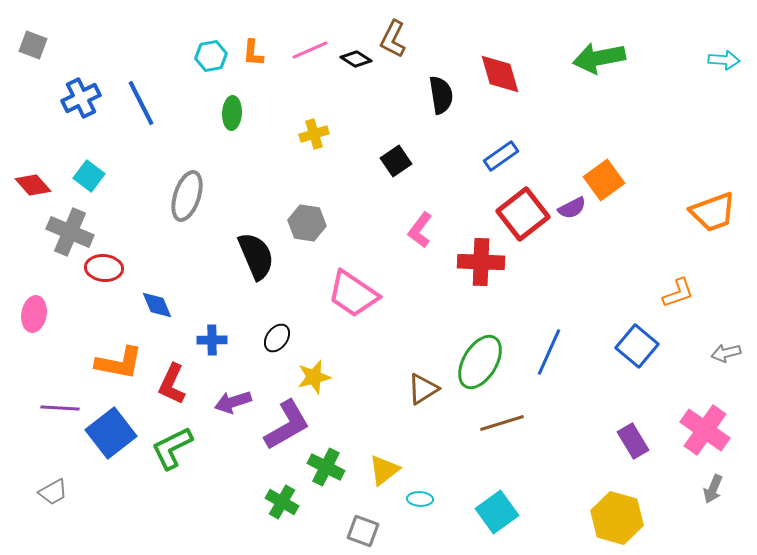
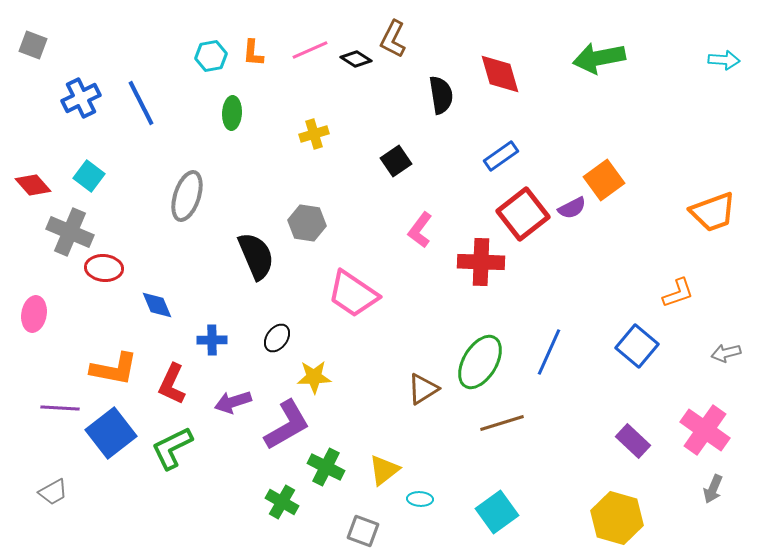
orange L-shape at (119, 363): moved 5 px left, 6 px down
yellow star at (314, 377): rotated 12 degrees clockwise
purple rectangle at (633, 441): rotated 16 degrees counterclockwise
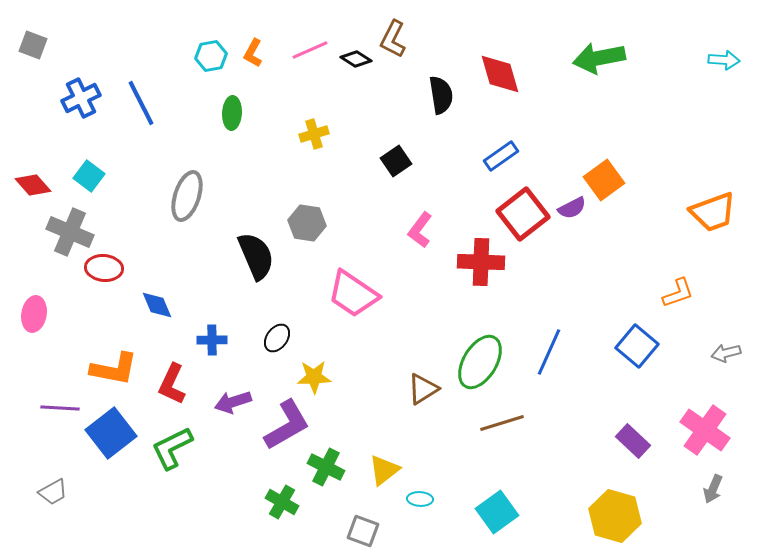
orange L-shape at (253, 53): rotated 24 degrees clockwise
yellow hexagon at (617, 518): moved 2 px left, 2 px up
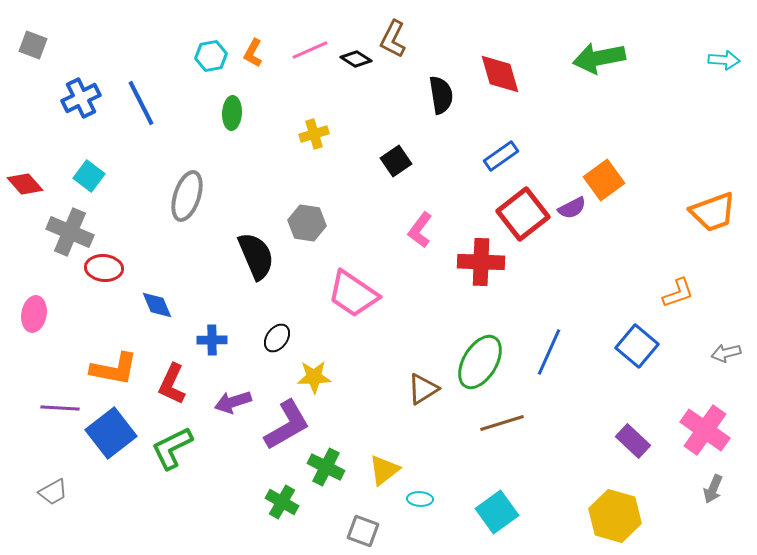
red diamond at (33, 185): moved 8 px left, 1 px up
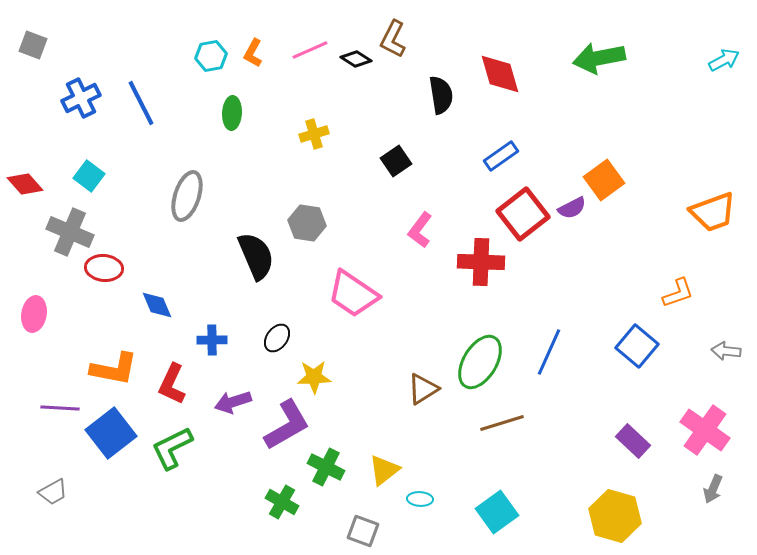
cyan arrow at (724, 60): rotated 32 degrees counterclockwise
gray arrow at (726, 353): moved 2 px up; rotated 20 degrees clockwise
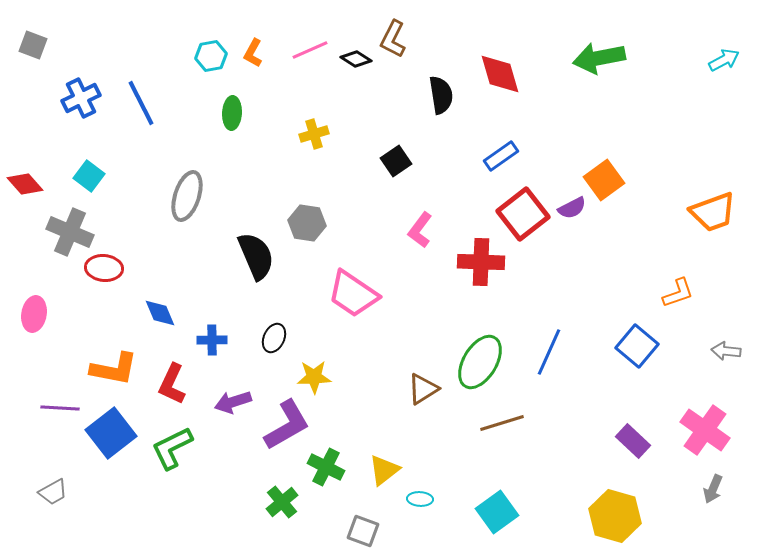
blue diamond at (157, 305): moved 3 px right, 8 px down
black ellipse at (277, 338): moved 3 px left; rotated 12 degrees counterclockwise
green cross at (282, 502): rotated 20 degrees clockwise
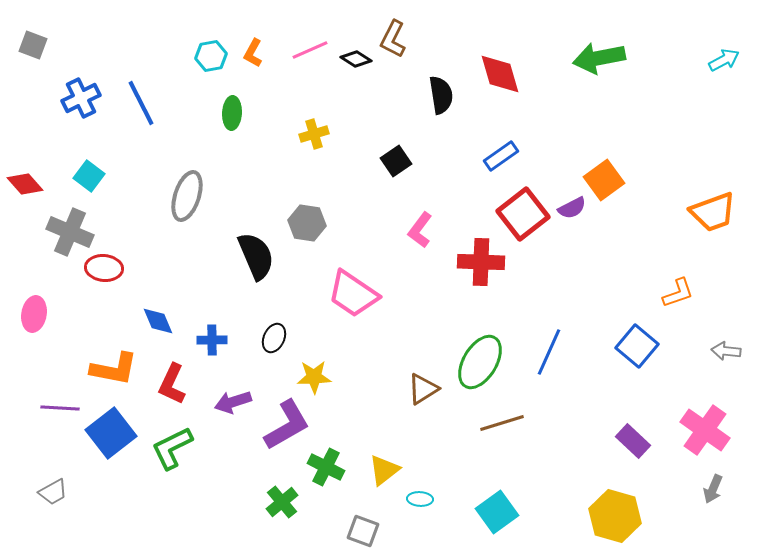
blue diamond at (160, 313): moved 2 px left, 8 px down
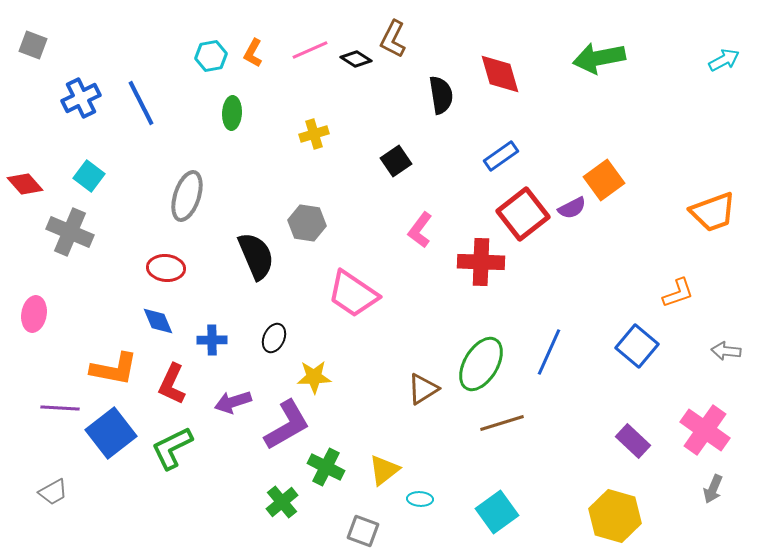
red ellipse at (104, 268): moved 62 px right
green ellipse at (480, 362): moved 1 px right, 2 px down
